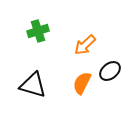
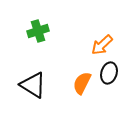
orange arrow: moved 17 px right
black ellipse: moved 1 px left, 2 px down; rotated 35 degrees counterclockwise
black triangle: rotated 16 degrees clockwise
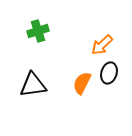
black triangle: rotated 40 degrees counterclockwise
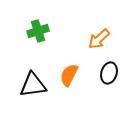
orange arrow: moved 3 px left, 6 px up
orange semicircle: moved 13 px left, 8 px up
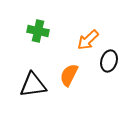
green cross: rotated 30 degrees clockwise
orange arrow: moved 11 px left, 1 px down
black ellipse: moved 12 px up
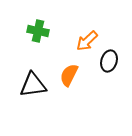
orange arrow: moved 1 px left, 1 px down
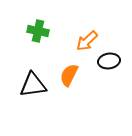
black ellipse: rotated 65 degrees clockwise
